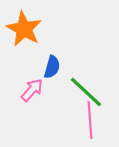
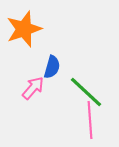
orange star: rotated 24 degrees clockwise
pink arrow: moved 1 px right, 2 px up
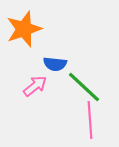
blue semicircle: moved 3 px right, 3 px up; rotated 80 degrees clockwise
pink arrow: moved 2 px right, 2 px up; rotated 10 degrees clockwise
green line: moved 2 px left, 5 px up
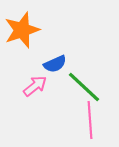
orange star: moved 2 px left, 1 px down
blue semicircle: rotated 30 degrees counterclockwise
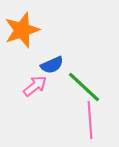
blue semicircle: moved 3 px left, 1 px down
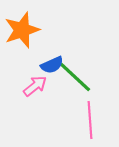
green line: moved 9 px left, 10 px up
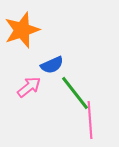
green line: moved 16 px down; rotated 9 degrees clockwise
pink arrow: moved 6 px left, 1 px down
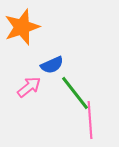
orange star: moved 3 px up
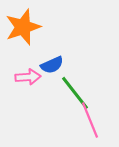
orange star: moved 1 px right
pink arrow: moved 1 px left, 10 px up; rotated 35 degrees clockwise
pink line: rotated 18 degrees counterclockwise
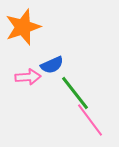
pink line: rotated 15 degrees counterclockwise
